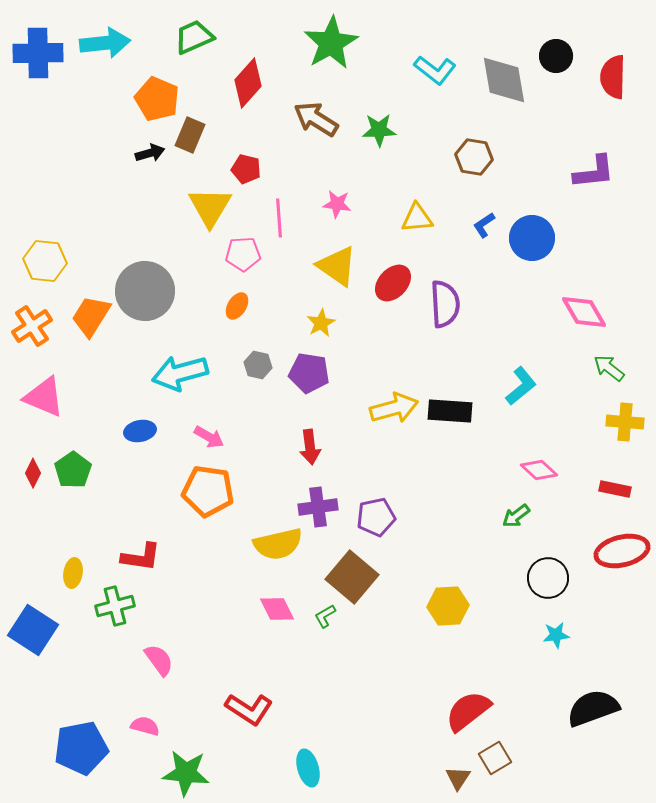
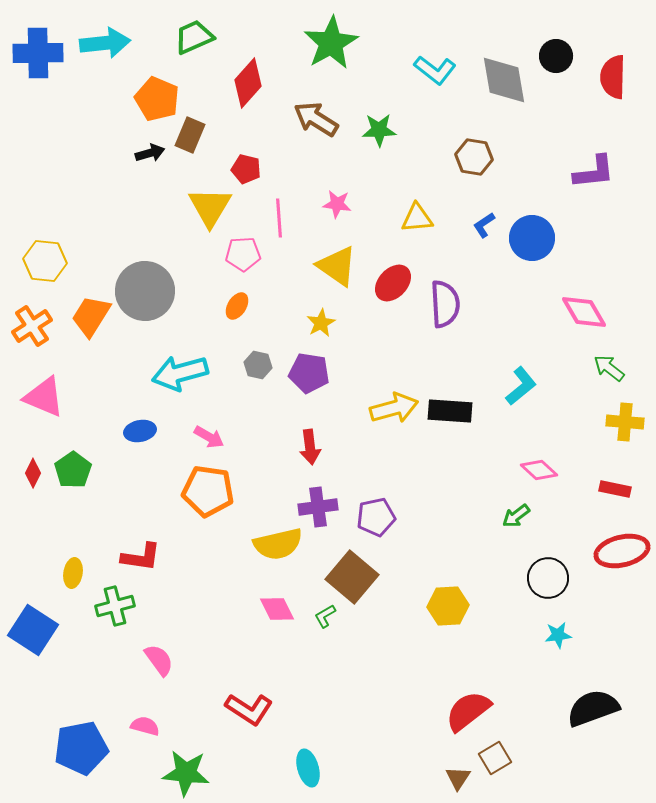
cyan star at (556, 635): moved 2 px right
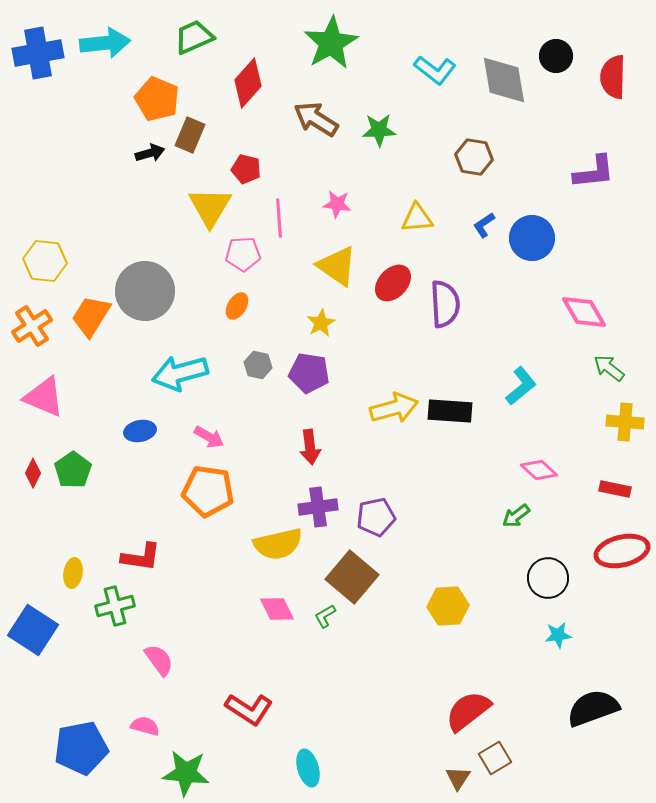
blue cross at (38, 53): rotated 9 degrees counterclockwise
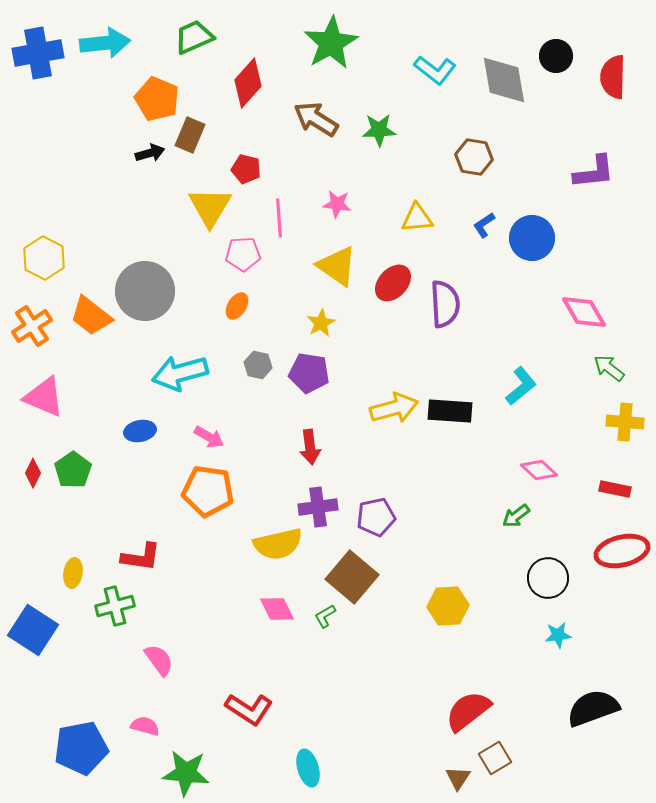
yellow hexagon at (45, 261): moved 1 px left, 3 px up; rotated 21 degrees clockwise
orange trapezoid at (91, 316): rotated 84 degrees counterclockwise
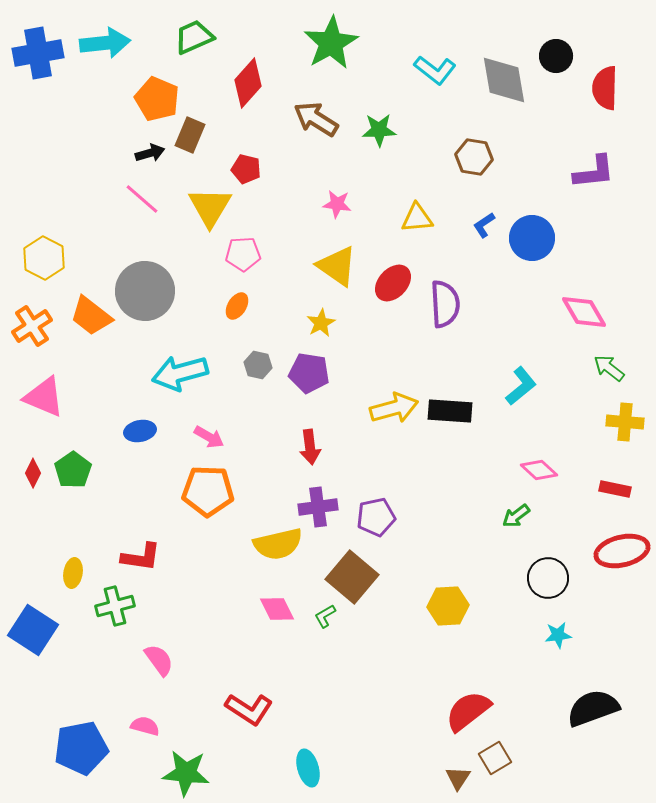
red semicircle at (613, 77): moved 8 px left, 11 px down
pink line at (279, 218): moved 137 px left, 19 px up; rotated 45 degrees counterclockwise
orange pentagon at (208, 491): rotated 6 degrees counterclockwise
